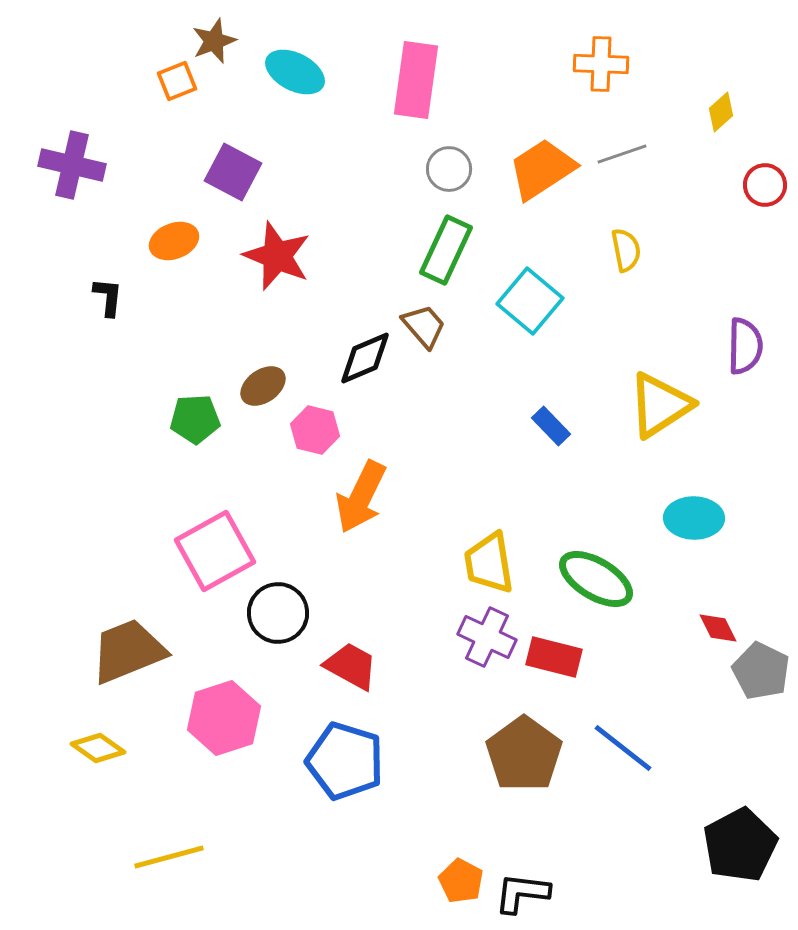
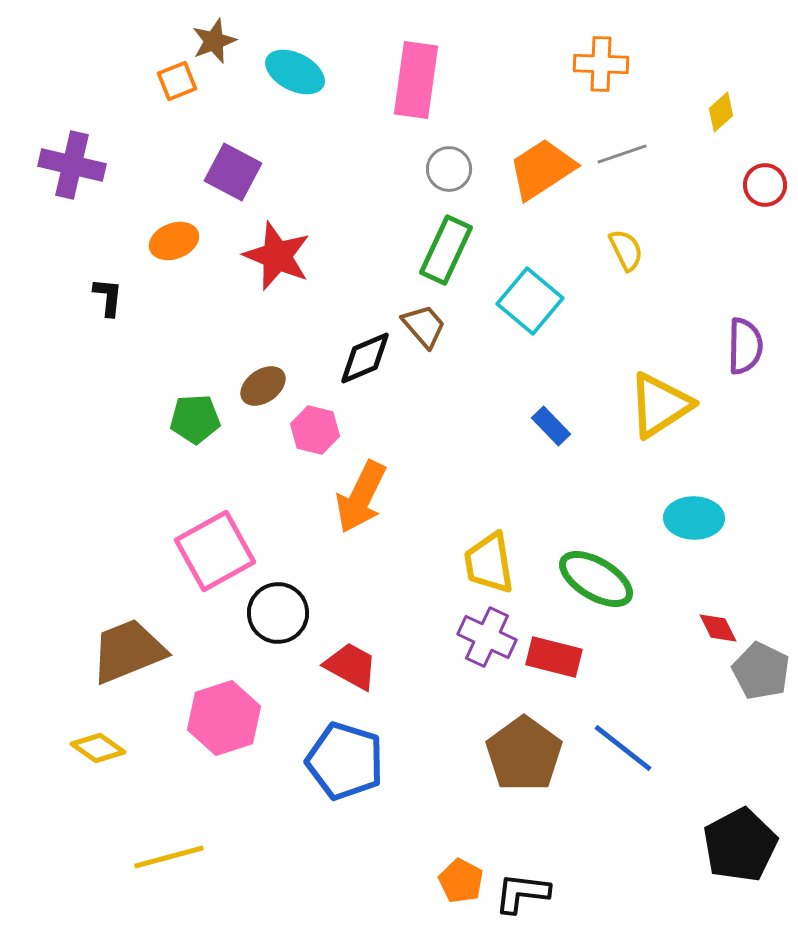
yellow semicircle at (626, 250): rotated 15 degrees counterclockwise
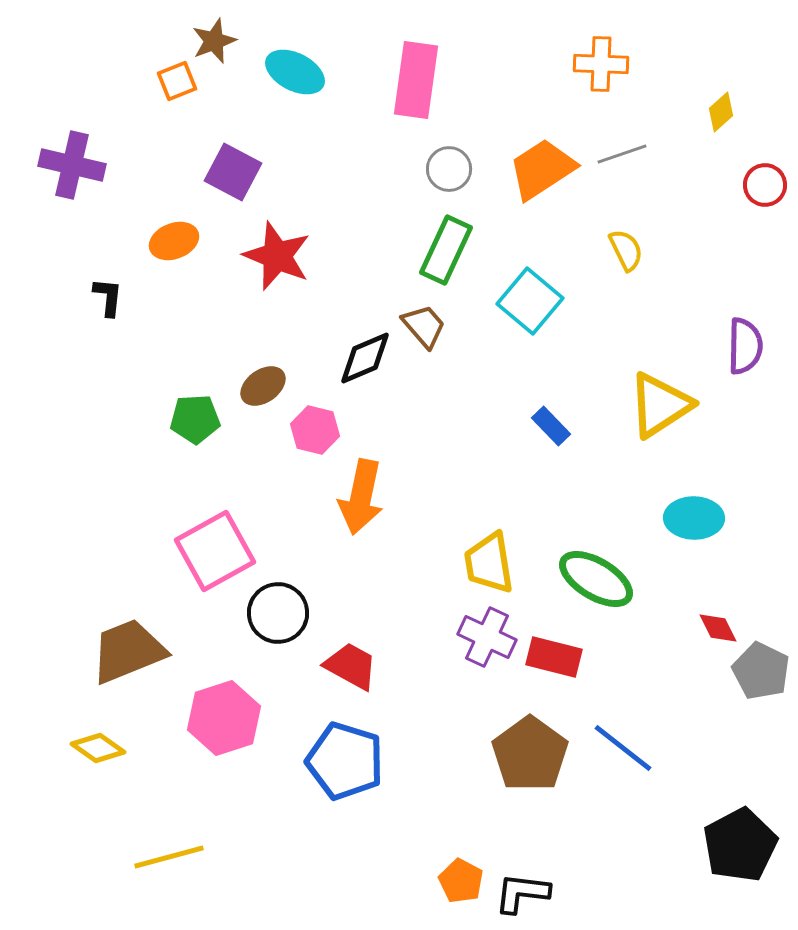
orange arrow at (361, 497): rotated 14 degrees counterclockwise
brown pentagon at (524, 754): moved 6 px right
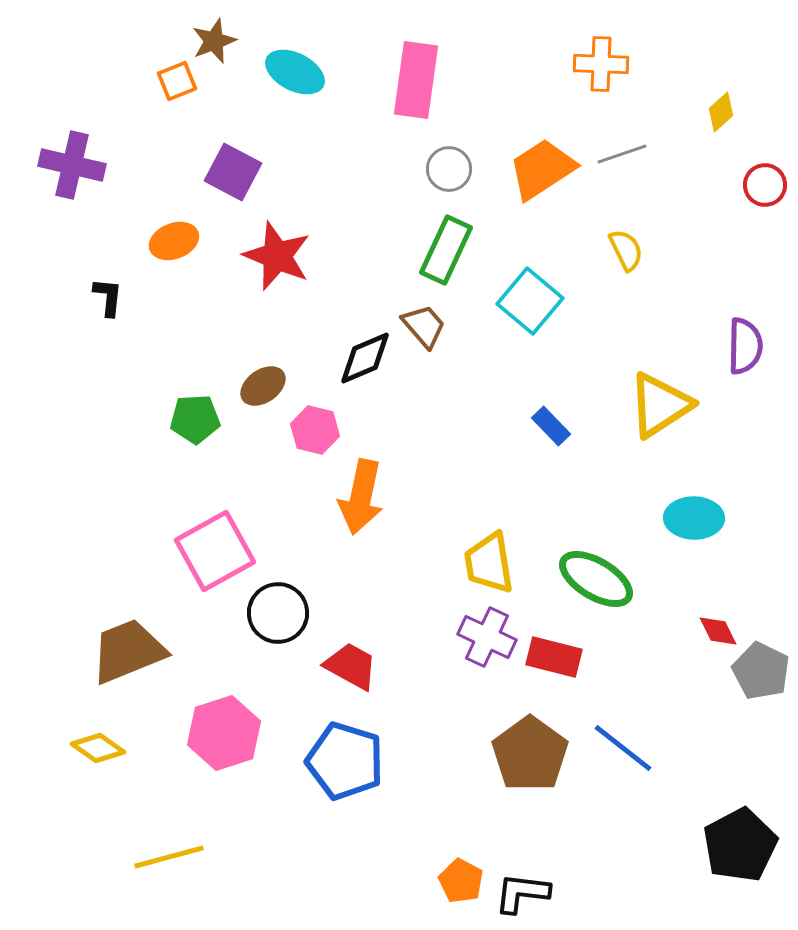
red diamond at (718, 628): moved 3 px down
pink hexagon at (224, 718): moved 15 px down
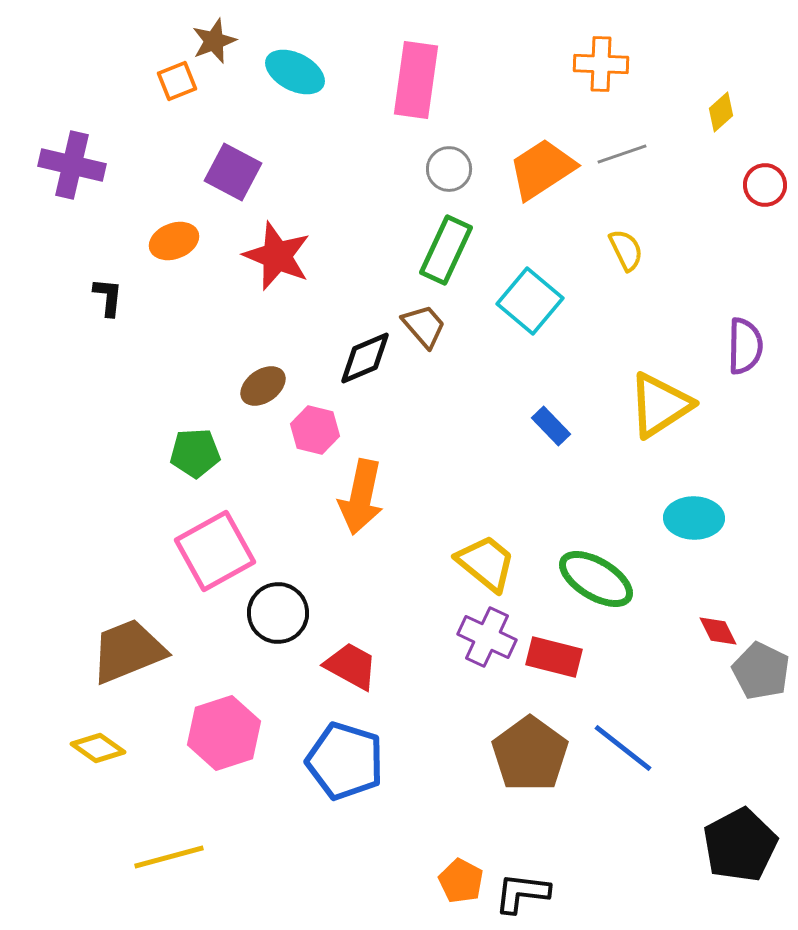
green pentagon at (195, 419): moved 34 px down
yellow trapezoid at (489, 563): moved 3 px left; rotated 138 degrees clockwise
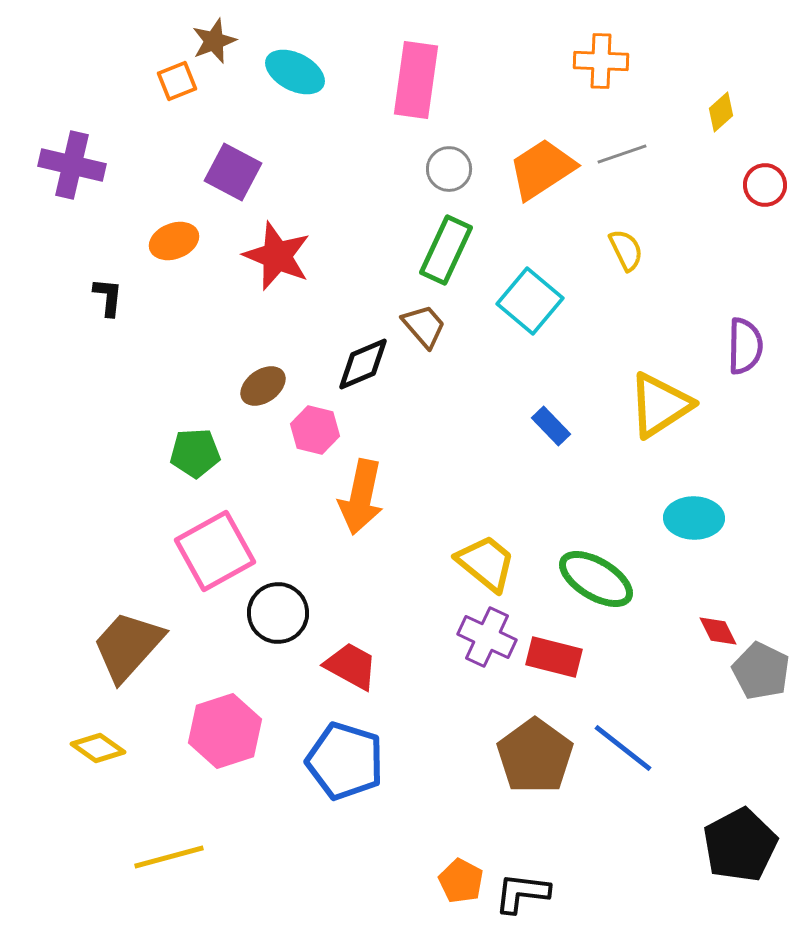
orange cross at (601, 64): moved 3 px up
black diamond at (365, 358): moved 2 px left, 6 px down
brown trapezoid at (128, 651): moved 5 px up; rotated 26 degrees counterclockwise
pink hexagon at (224, 733): moved 1 px right, 2 px up
brown pentagon at (530, 754): moved 5 px right, 2 px down
